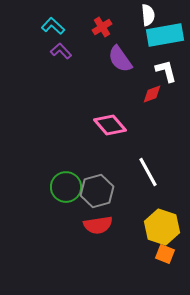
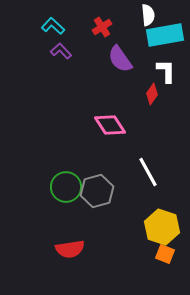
white L-shape: rotated 15 degrees clockwise
red diamond: rotated 35 degrees counterclockwise
pink diamond: rotated 8 degrees clockwise
red semicircle: moved 28 px left, 24 px down
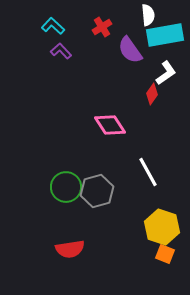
purple semicircle: moved 10 px right, 9 px up
white L-shape: moved 2 px down; rotated 55 degrees clockwise
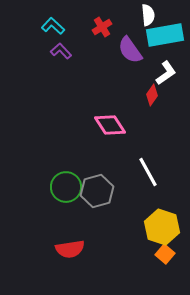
red diamond: moved 1 px down
orange square: rotated 18 degrees clockwise
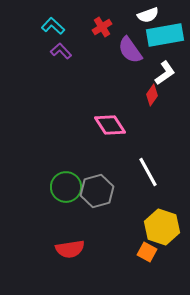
white semicircle: rotated 75 degrees clockwise
white L-shape: moved 1 px left
orange square: moved 18 px left, 2 px up; rotated 12 degrees counterclockwise
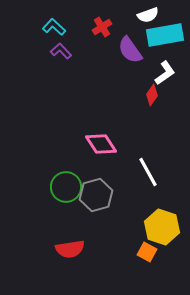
cyan L-shape: moved 1 px right, 1 px down
pink diamond: moved 9 px left, 19 px down
gray hexagon: moved 1 px left, 4 px down
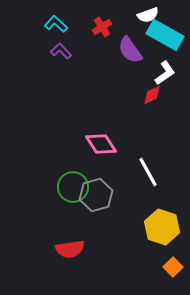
cyan L-shape: moved 2 px right, 3 px up
cyan rectangle: rotated 39 degrees clockwise
red diamond: rotated 30 degrees clockwise
green circle: moved 7 px right
orange square: moved 26 px right, 15 px down; rotated 18 degrees clockwise
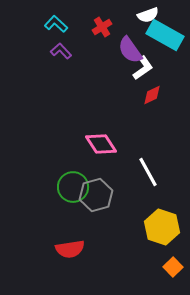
white L-shape: moved 22 px left, 5 px up
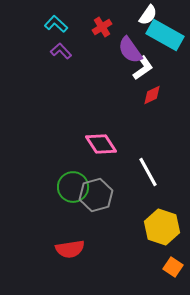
white semicircle: rotated 35 degrees counterclockwise
orange square: rotated 12 degrees counterclockwise
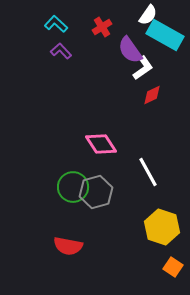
gray hexagon: moved 3 px up
red semicircle: moved 2 px left, 3 px up; rotated 20 degrees clockwise
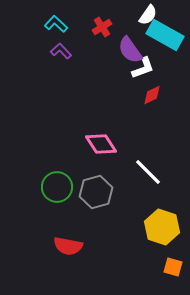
white L-shape: rotated 15 degrees clockwise
white line: rotated 16 degrees counterclockwise
green circle: moved 16 px left
orange square: rotated 18 degrees counterclockwise
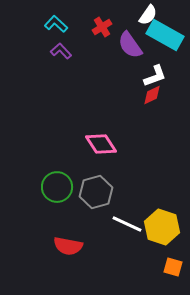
purple semicircle: moved 5 px up
white L-shape: moved 12 px right, 8 px down
white line: moved 21 px left, 52 px down; rotated 20 degrees counterclockwise
